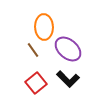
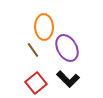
purple ellipse: moved 1 px left, 1 px up; rotated 20 degrees clockwise
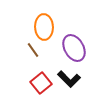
purple ellipse: moved 7 px right
black L-shape: moved 1 px right
red square: moved 5 px right
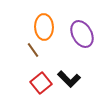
purple ellipse: moved 8 px right, 14 px up
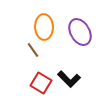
purple ellipse: moved 2 px left, 2 px up
red square: rotated 20 degrees counterclockwise
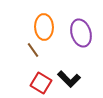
purple ellipse: moved 1 px right, 1 px down; rotated 12 degrees clockwise
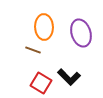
brown line: rotated 35 degrees counterclockwise
black L-shape: moved 2 px up
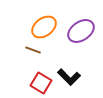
orange ellipse: rotated 55 degrees clockwise
purple ellipse: moved 2 px up; rotated 72 degrees clockwise
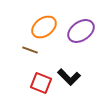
brown line: moved 3 px left
red square: rotated 10 degrees counterclockwise
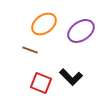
orange ellipse: moved 3 px up
black L-shape: moved 2 px right
